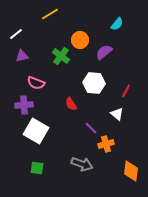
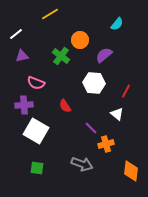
purple semicircle: moved 3 px down
red semicircle: moved 6 px left, 2 px down
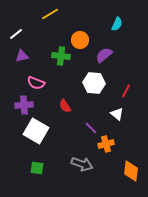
cyan semicircle: rotated 16 degrees counterclockwise
green cross: rotated 30 degrees counterclockwise
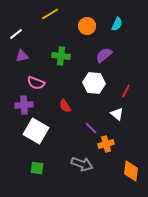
orange circle: moved 7 px right, 14 px up
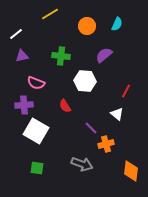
white hexagon: moved 9 px left, 2 px up
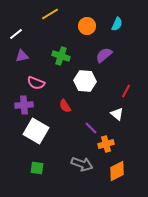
green cross: rotated 12 degrees clockwise
orange diamond: moved 14 px left; rotated 55 degrees clockwise
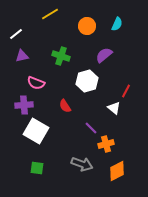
white hexagon: moved 2 px right; rotated 20 degrees counterclockwise
white triangle: moved 3 px left, 6 px up
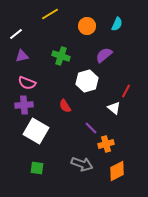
pink semicircle: moved 9 px left
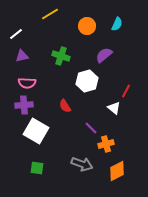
pink semicircle: rotated 18 degrees counterclockwise
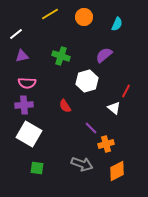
orange circle: moved 3 px left, 9 px up
white square: moved 7 px left, 3 px down
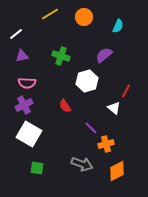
cyan semicircle: moved 1 px right, 2 px down
purple cross: rotated 24 degrees counterclockwise
